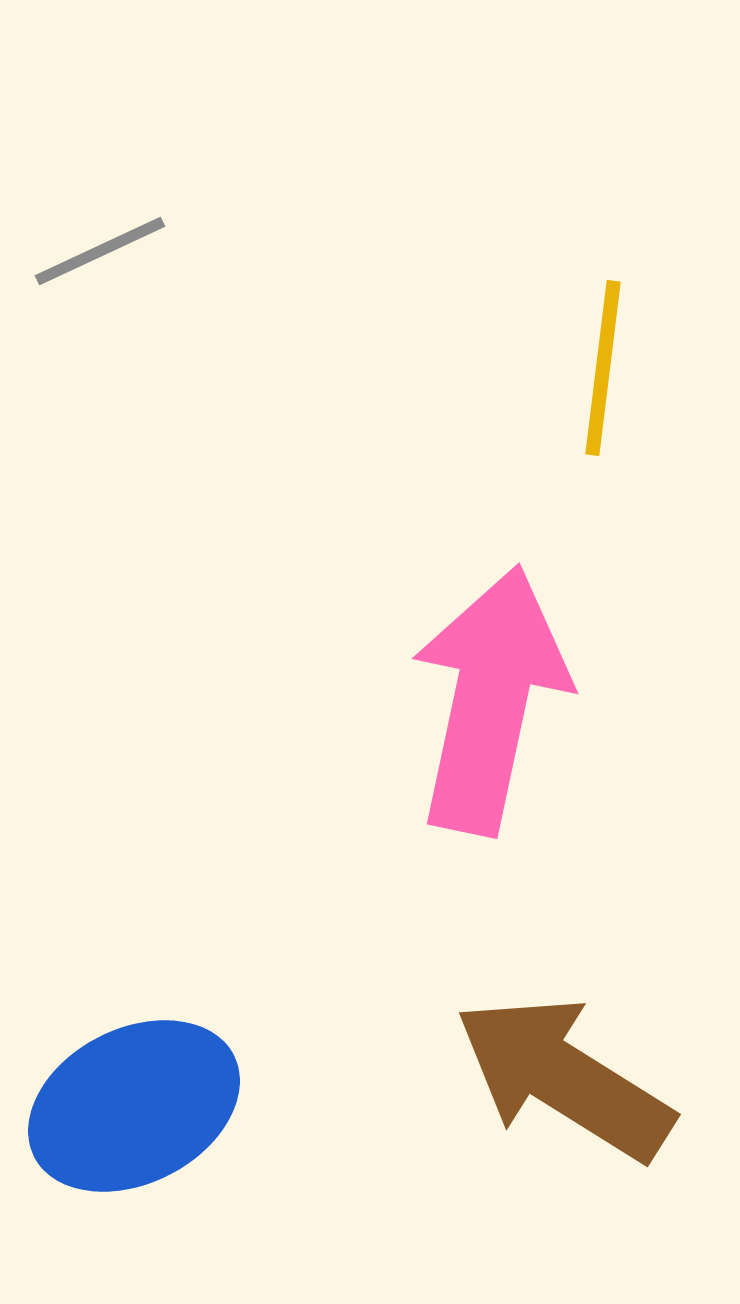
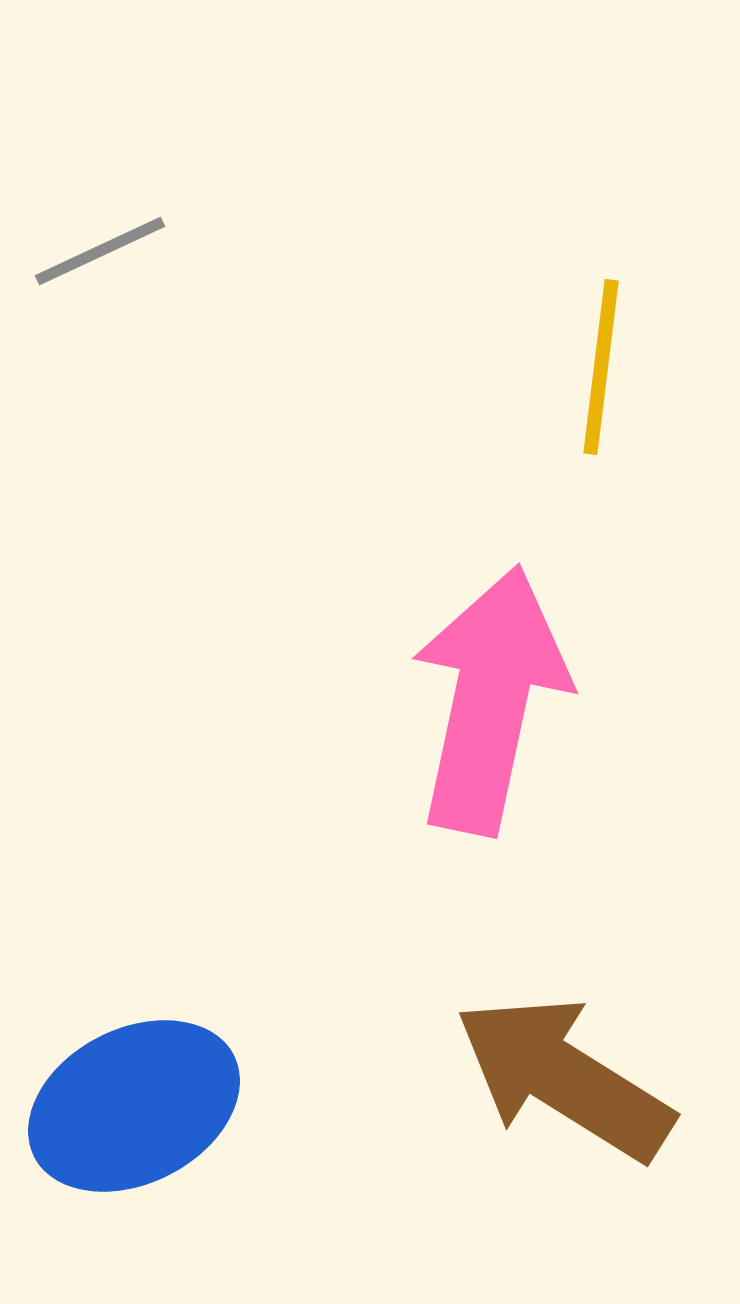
yellow line: moved 2 px left, 1 px up
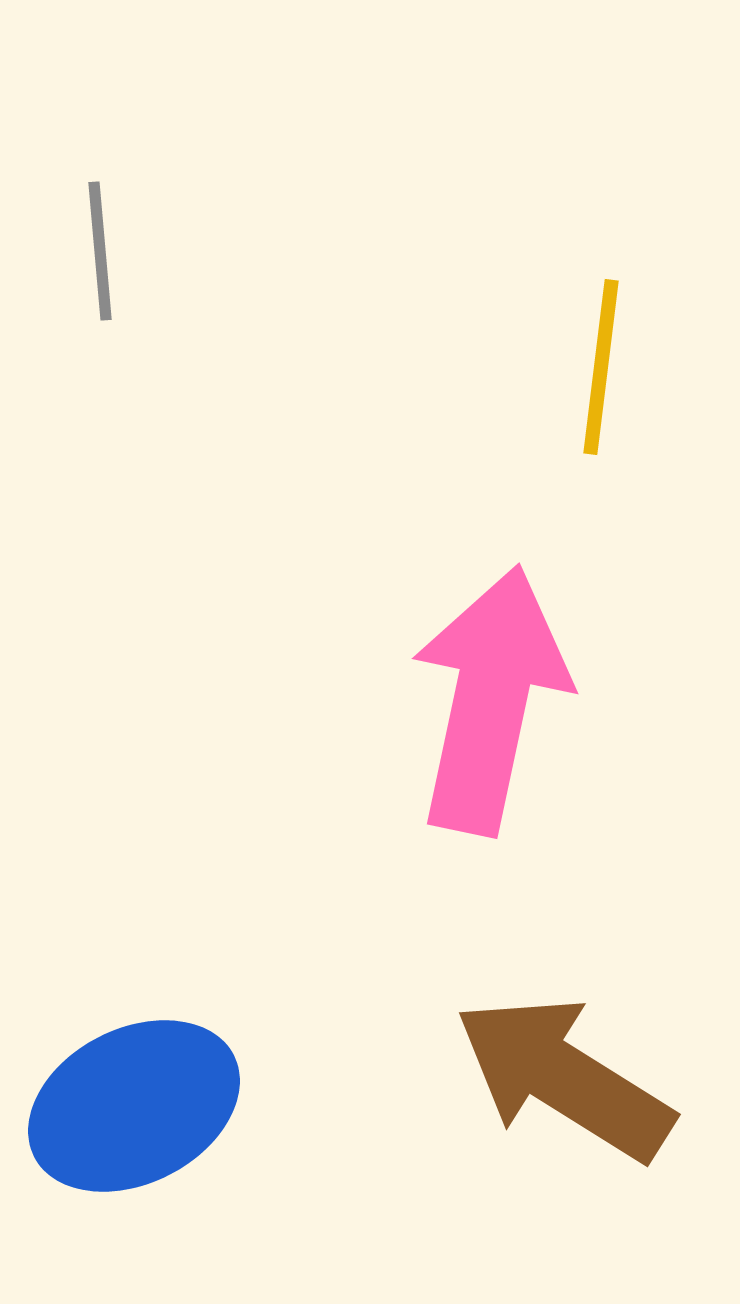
gray line: rotated 70 degrees counterclockwise
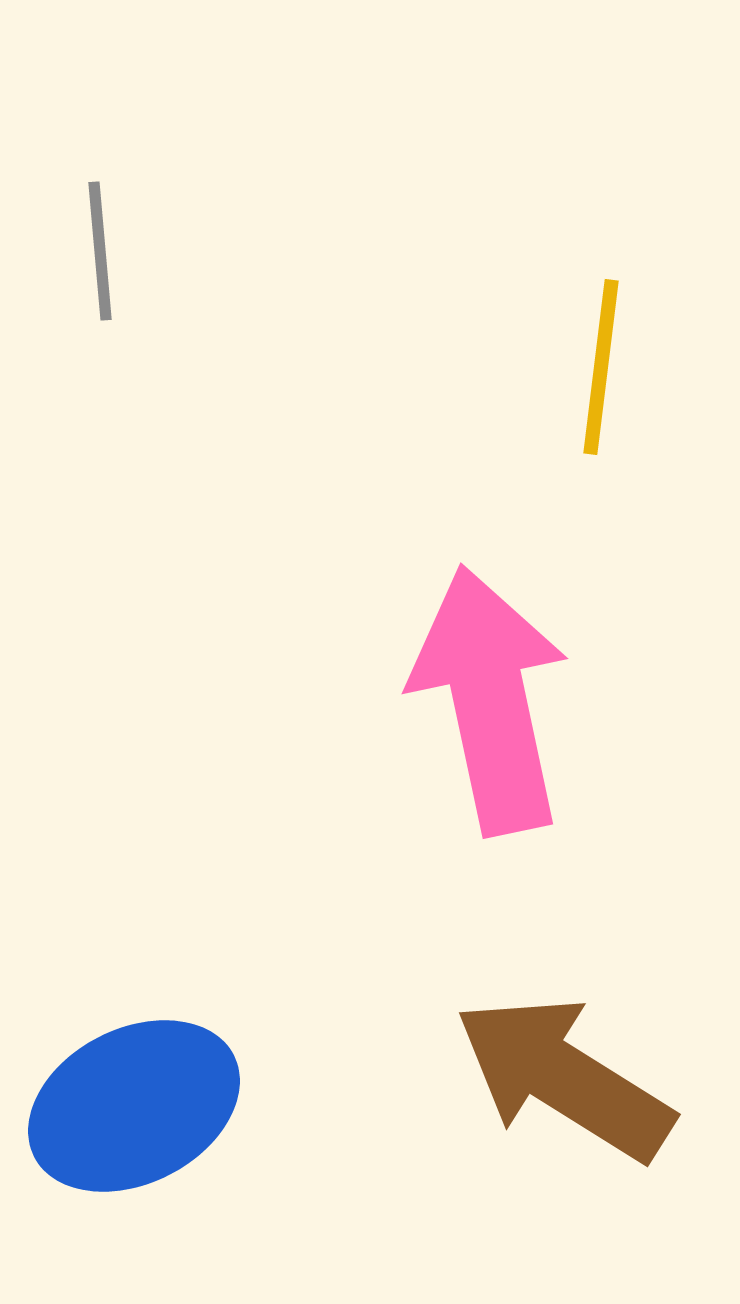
pink arrow: rotated 24 degrees counterclockwise
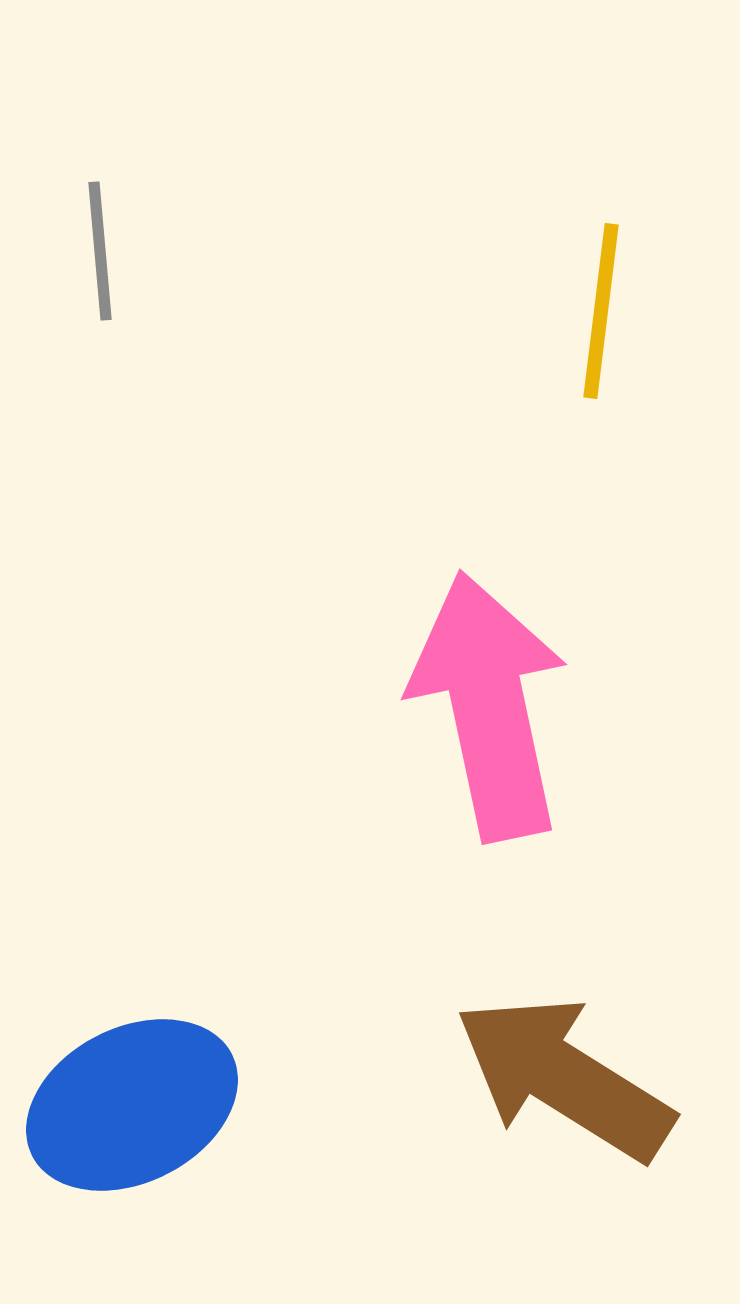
yellow line: moved 56 px up
pink arrow: moved 1 px left, 6 px down
blue ellipse: moved 2 px left, 1 px up
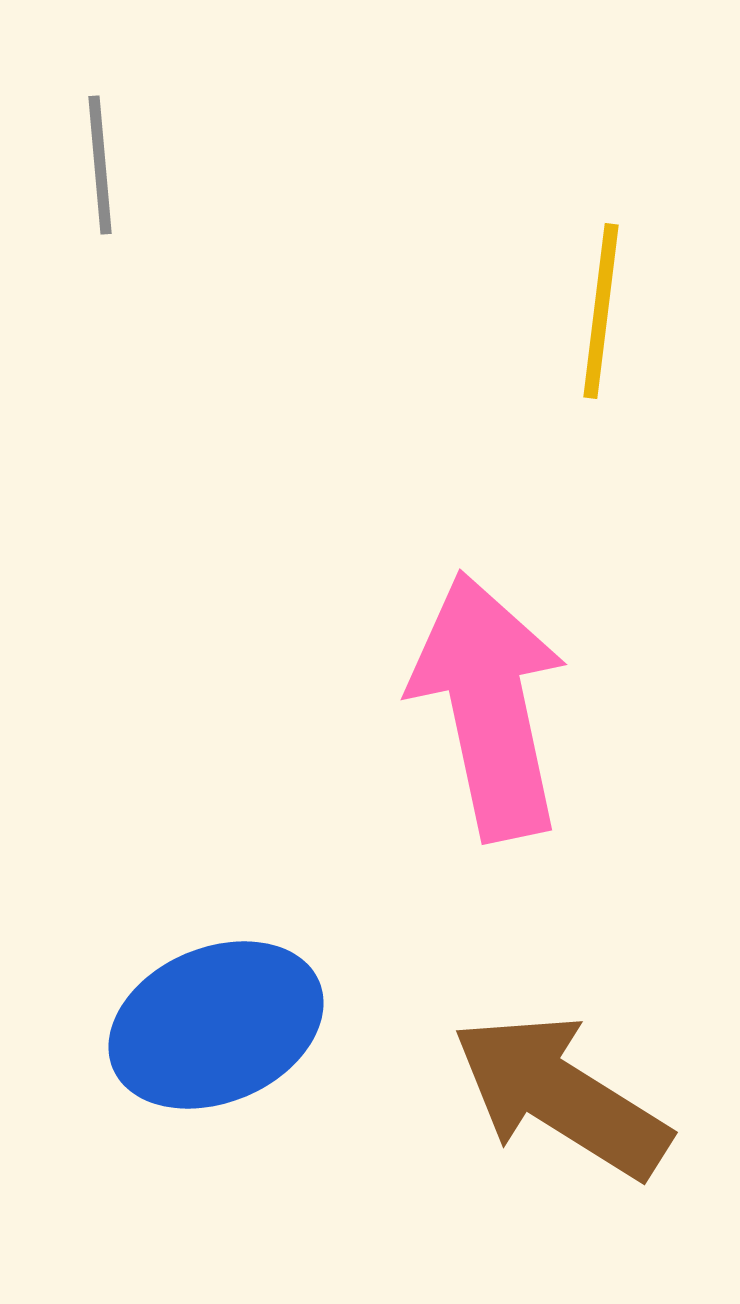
gray line: moved 86 px up
brown arrow: moved 3 px left, 18 px down
blue ellipse: moved 84 px right, 80 px up; rotated 4 degrees clockwise
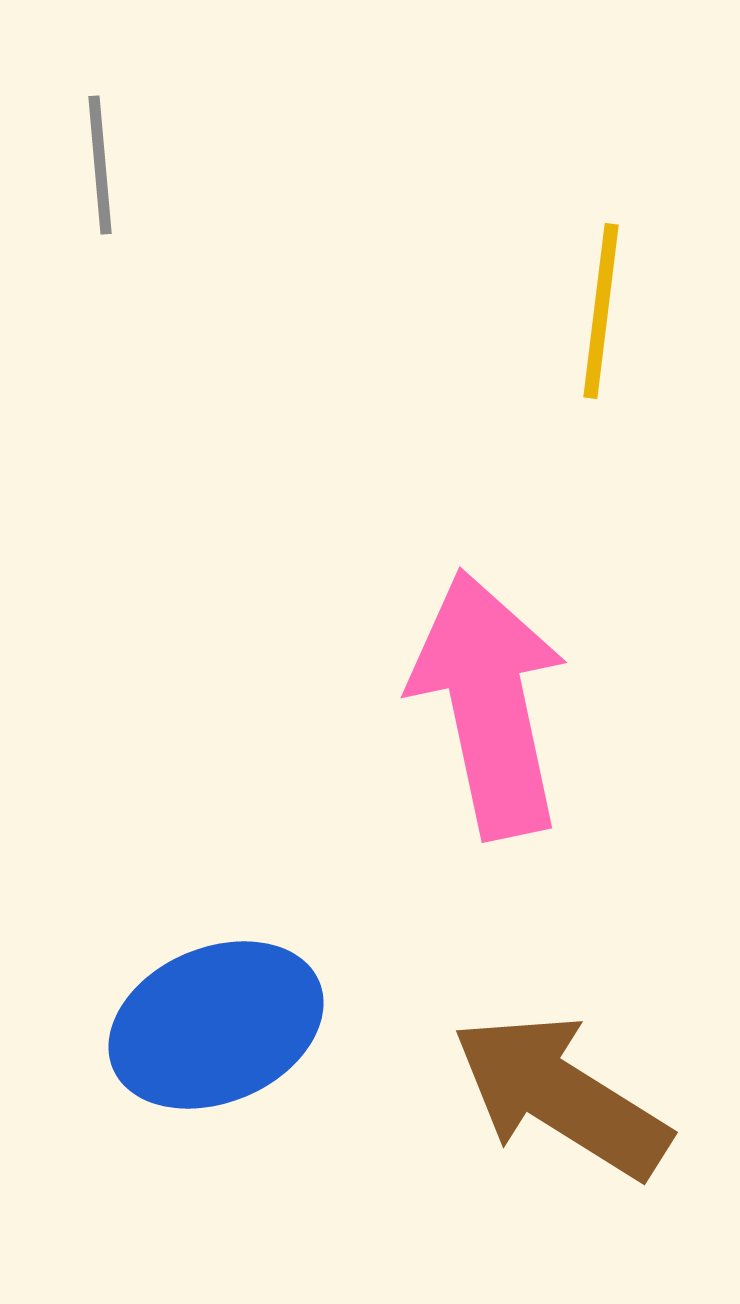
pink arrow: moved 2 px up
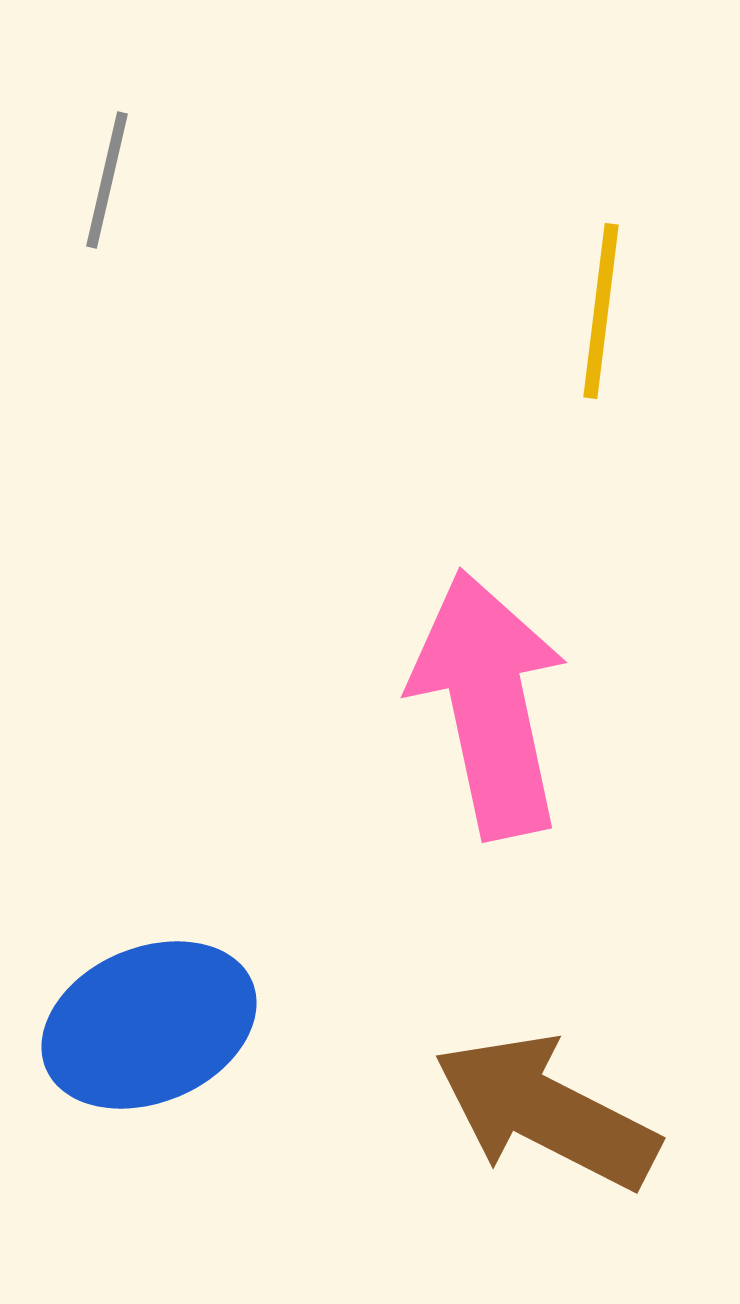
gray line: moved 7 px right, 15 px down; rotated 18 degrees clockwise
blue ellipse: moved 67 px left
brown arrow: moved 15 px left, 16 px down; rotated 5 degrees counterclockwise
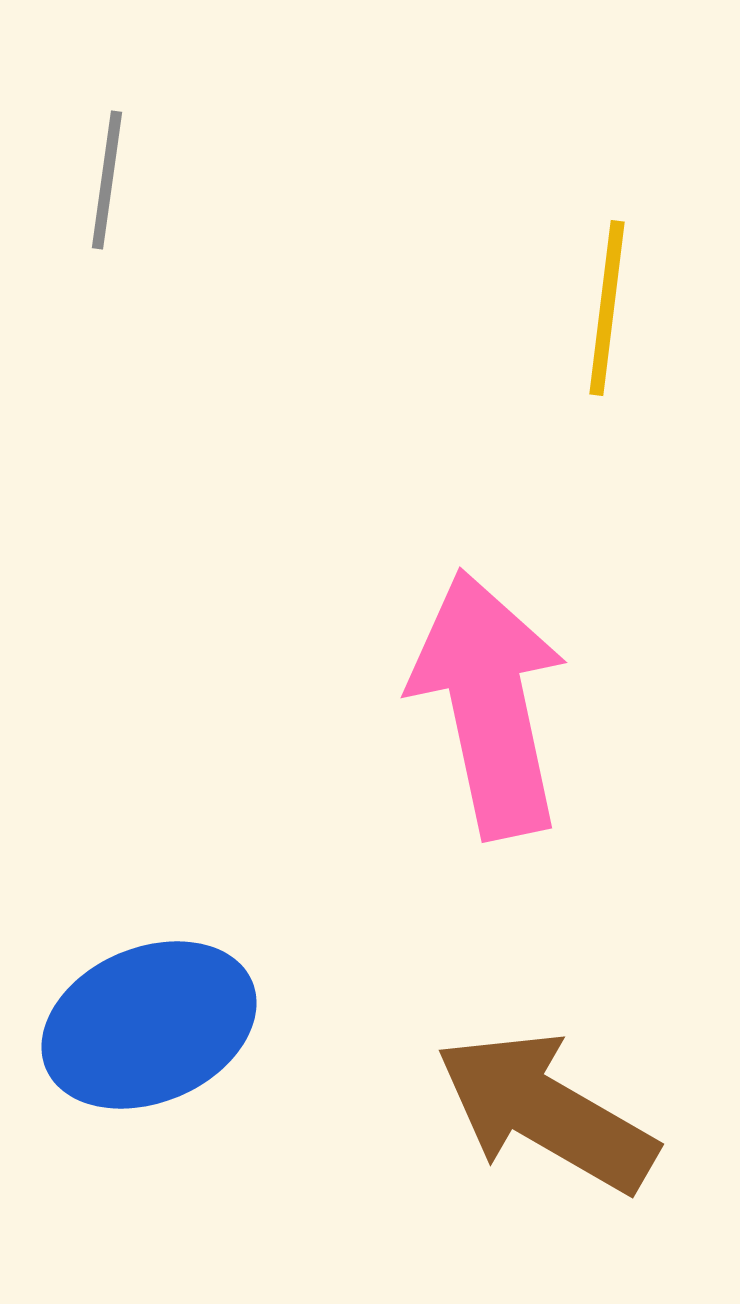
gray line: rotated 5 degrees counterclockwise
yellow line: moved 6 px right, 3 px up
brown arrow: rotated 3 degrees clockwise
